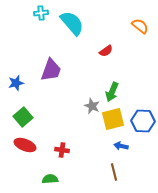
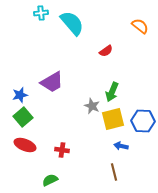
purple trapezoid: moved 1 px right, 12 px down; rotated 40 degrees clockwise
blue star: moved 4 px right, 12 px down
green semicircle: moved 1 px down; rotated 21 degrees counterclockwise
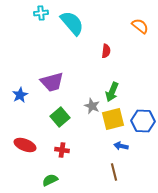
red semicircle: rotated 48 degrees counterclockwise
purple trapezoid: rotated 15 degrees clockwise
blue star: rotated 14 degrees counterclockwise
green square: moved 37 px right
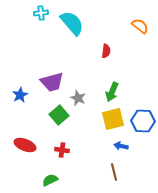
gray star: moved 14 px left, 8 px up
green square: moved 1 px left, 2 px up
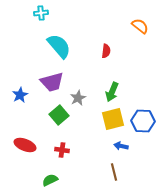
cyan semicircle: moved 13 px left, 23 px down
gray star: rotated 21 degrees clockwise
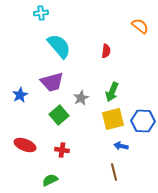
gray star: moved 3 px right
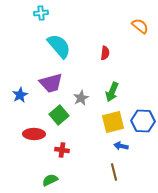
red semicircle: moved 1 px left, 2 px down
purple trapezoid: moved 1 px left, 1 px down
yellow square: moved 3 px down
red ellipse: moved 9 px right, 11 px up; rotated 20 degrees counterclockwise
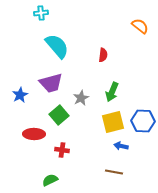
cyan semicircle: moved 2 px left
red semicircle: moved 2 px left, 2 px down
brown line: rotated 66 degrees counterclockwise
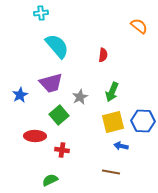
orange semicircle: moved 1 px left
gray star: moved 1 px left, 1 px up
red ellipse: moved 1 px right, 2 px down
brown line: moved 3 px left
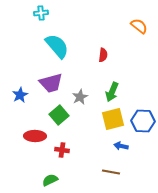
yellow square: moved 3 px up
